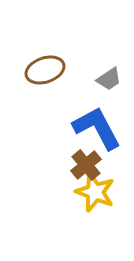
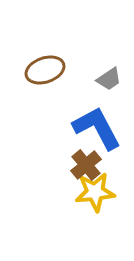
yellow star: rotated 27 degrees counterclockwise
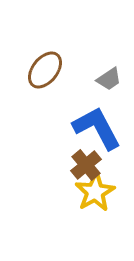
brown ellipse: rotated 33 degrees counterclockwise
yellow star: rotated 24 degrees counterclockwise
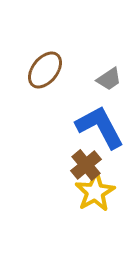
blue L-shape: moved 3 px right, 1 px up
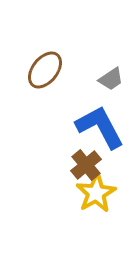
gray trapezoid: moved 2 px right
yellow star: moved 1 px right, 1 px down
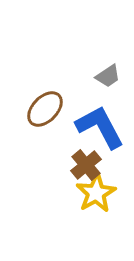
brown ellipse: moved 39 px down; rotated 6 degrees clockwise
gray trapezoid: moved 3 px left, 3 px up
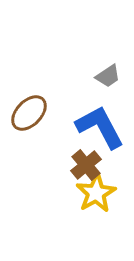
brown ellipse: moved 16 px left, 4 px down
